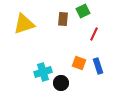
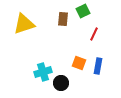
blue rectangle: rotated 28 degrees clockwise
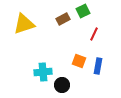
brown rectangle: rotated 56 degrees clockwise
orange square: moved 2 px up
cyan cross: rotated 12 degrees clockwise
black circle: moved 1 px right, 2 px down
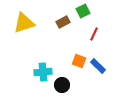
brown rectangle: moved 3 px down
yellow triangle: moved 1 px up
blue rectangle: rotated 56 degrees counterclockwise
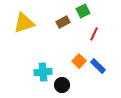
orange square: rotated 24 degrees clockwise
